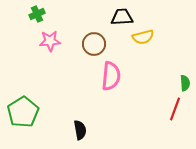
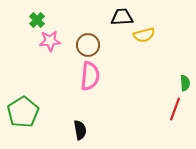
green cross: moved 6 px down; rotated 21 degrees counterclockwise
yellow semicircle: moved 1 px right, 2 px up
brown circle: moved 6 px left, 1 px down
pink semicircle: moved 21 px left
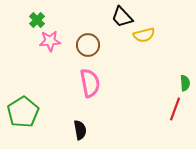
black trapezoid: rotated 130 degrees counterclockwise
pink semicircle: moved 7 px down; rotated 16 degrees counterclockwise
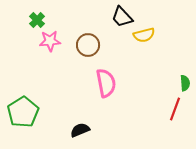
pink semicircle: moved 16 px right
black semicircle: rotated 102 degrees counterclockwise
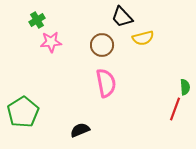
green cross: rotated 14 degrees clockwise
yellow semicircle: moved 1 px left, 3 px down
pink star: moved 1 px right, 1 px down
brown circle: moved 14 px right
green semicircle: moved 4 px down
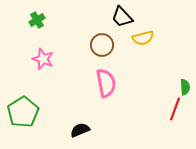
pink star: moved 8 px left, 17 px down; rotated 25 degrees clockwise
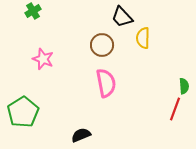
green cross: moved 4 px left, 9 px up
yellow semicircle: rotated 105 degrees clockwise
green semicircle: moved 1 px left, 1 px up
black semicircle: moved 1 px right, 5 px down
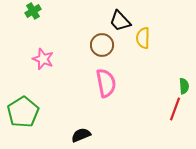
black trapezoid: moved 2 px left, 4 px down
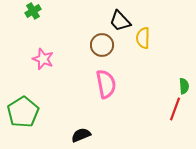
pink semicircle: moved 1 px down
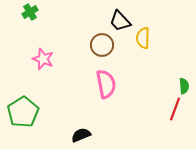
green cross: moved 3 px left, 1 px down
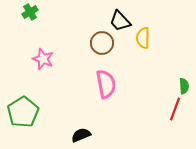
brown circle: moved 2 px up
